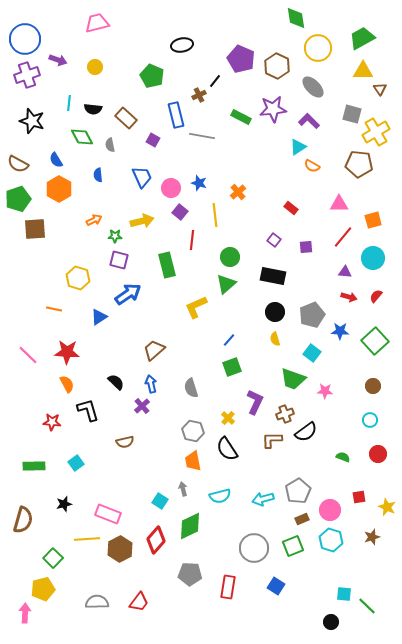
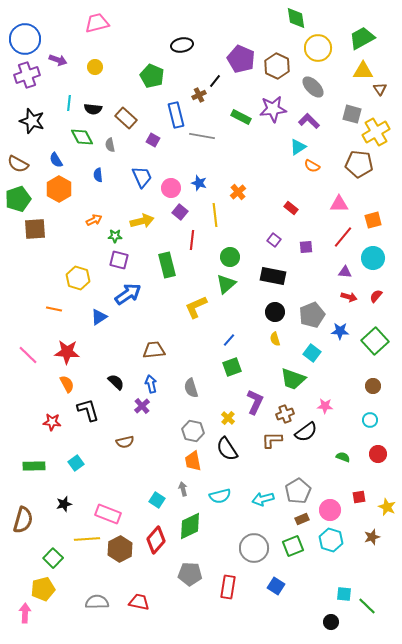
brown trapezoid at (154, 350): rotated 35 degrees clockwise
pink star at (325, 391): moved 15 px down
cyan square at (160, 501): moved 3 px left, 1 px up
red trapezoid at (139, 602): rotated 115 degrees counterclockwise
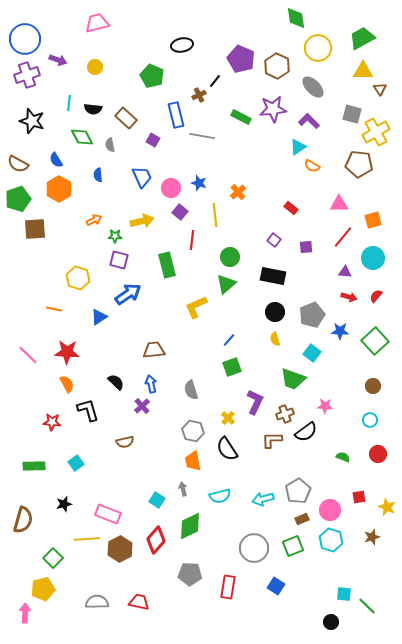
gray semicircle at (191, 388): moved 2 px down
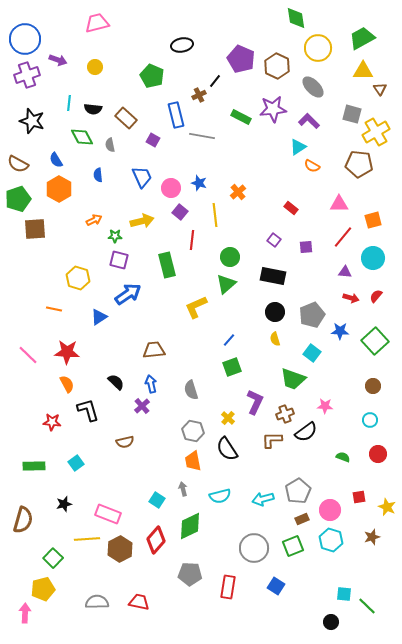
red arrow at (349, 297): moved 2 px right, 1 px down
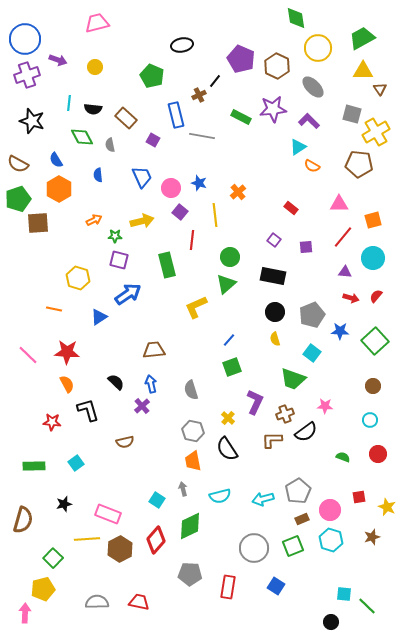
brown square at (35, 229): moved 3 px right, 6 px up
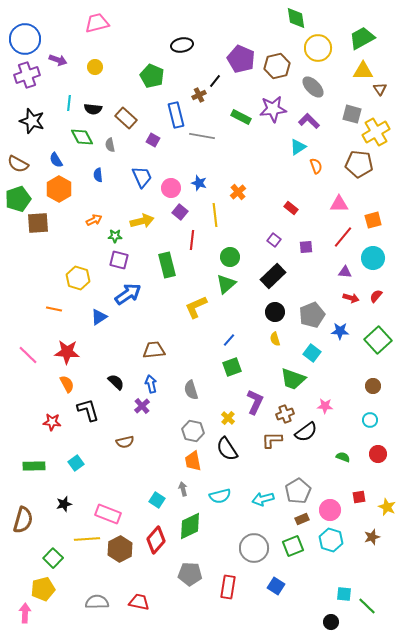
brown hexagon at (277, 66): rotated 20 degrees clockwise
orange semicircle at (312, 166): moved 4 px right; rotated 140 degrees counterclockwise
black rectangle at (273, 276): rotated 55 degrees counterclockwise
green square at (375, 341): moved 3 px right, 1 px up
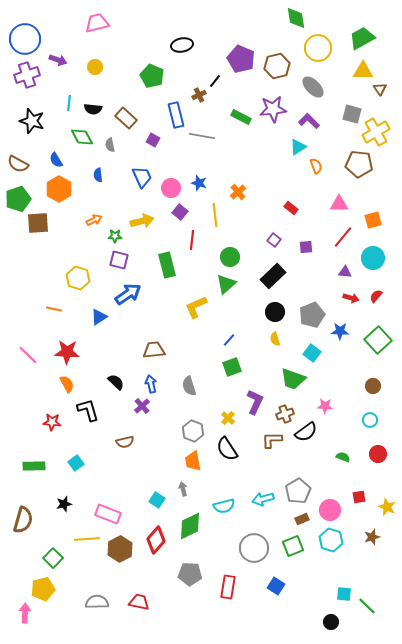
gray semicircle at (191, 390): moved 2 px left, 4 px up
gray hexagon at (193, 431): rotated 10 degrees clockwise
cyan semicircle at (220, 496): moved 4 px right, 10 px down
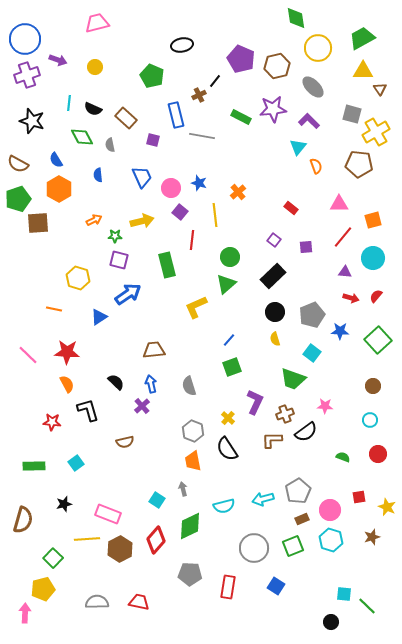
black semicircle at (93, 109): rotated 18 degrees clockwise
purple square at (153, 140): rotated 16 degrees counterclockwise
cyan triangle at (298, 147): rotated 18 degrees counterclockwise
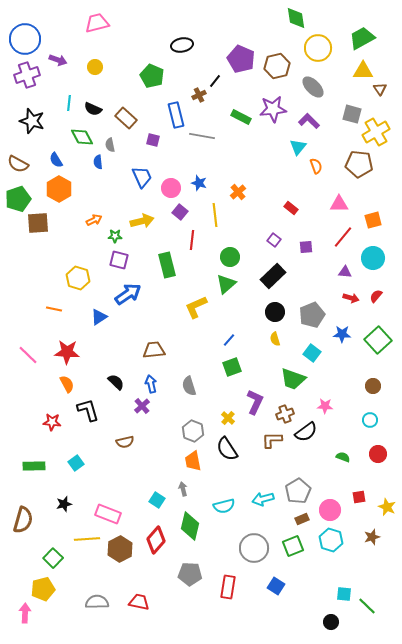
blue semicircle at (98, 175): moved 13 px up
blue star at (340, 331): moved 2 px right, 3 px down
green diamond at (190, 526): rotated 52 degrees counterclockwise
